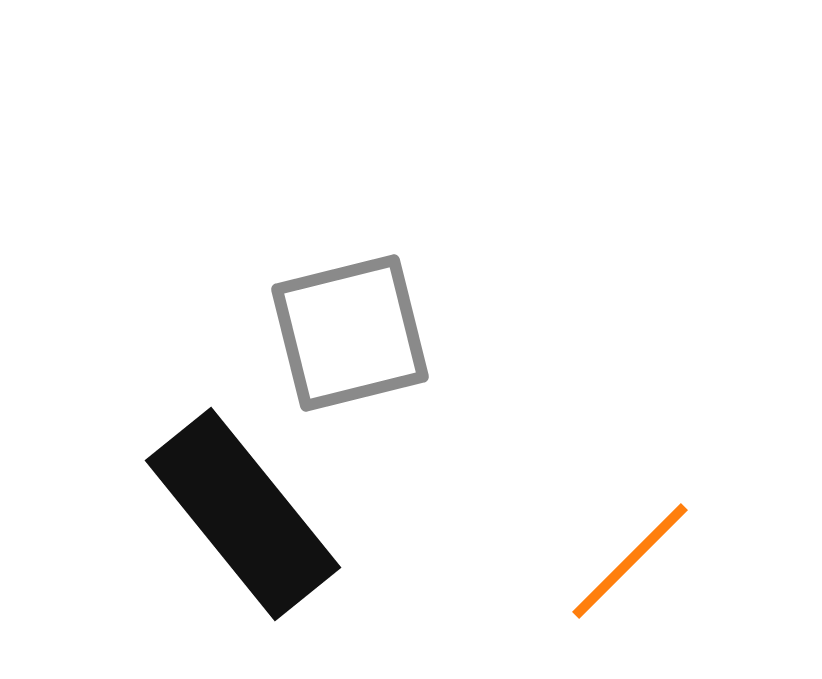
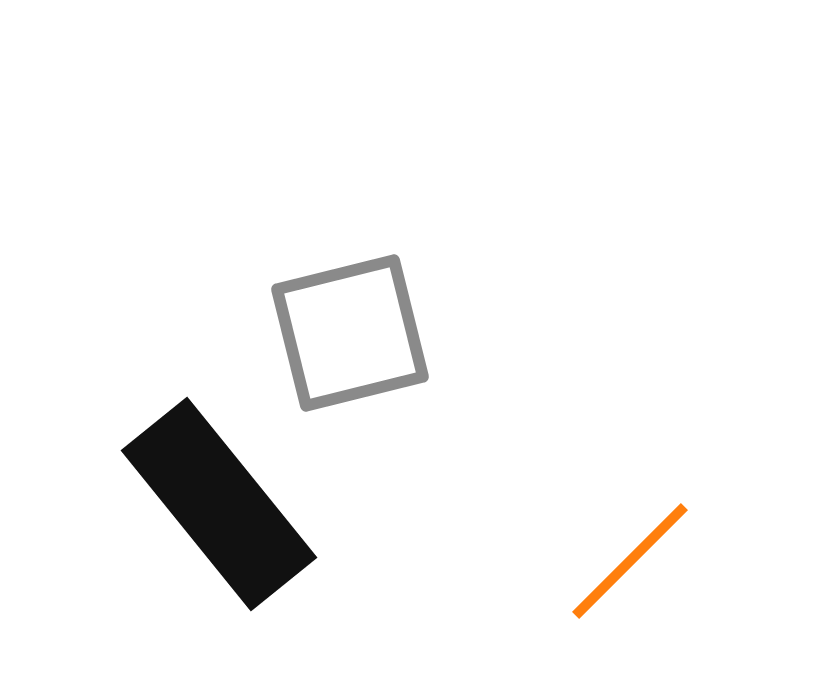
black rectangle: moved 24 px left, 10 px up
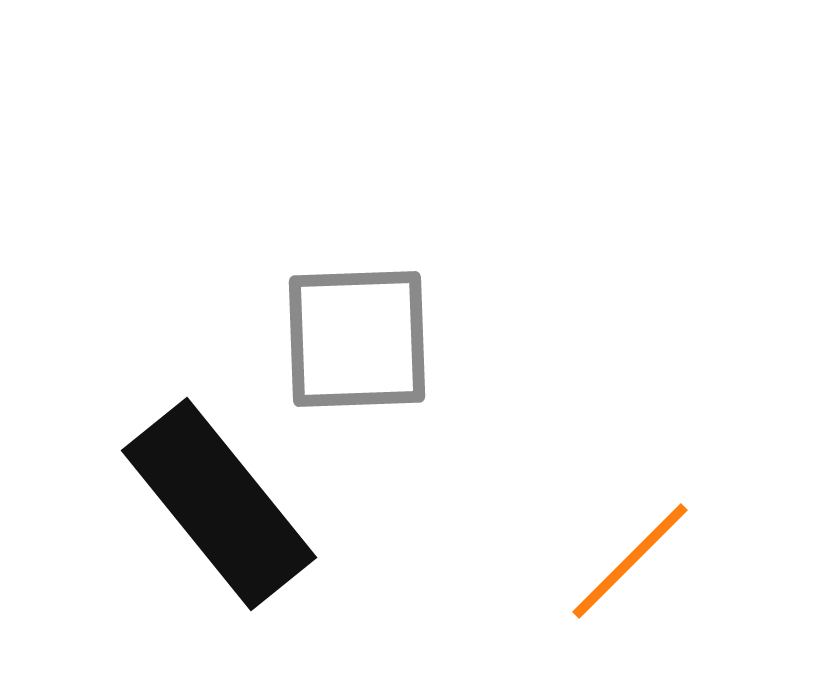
gray square: moved 7 px right, 6 px down; rotated 12 degrees clockwise
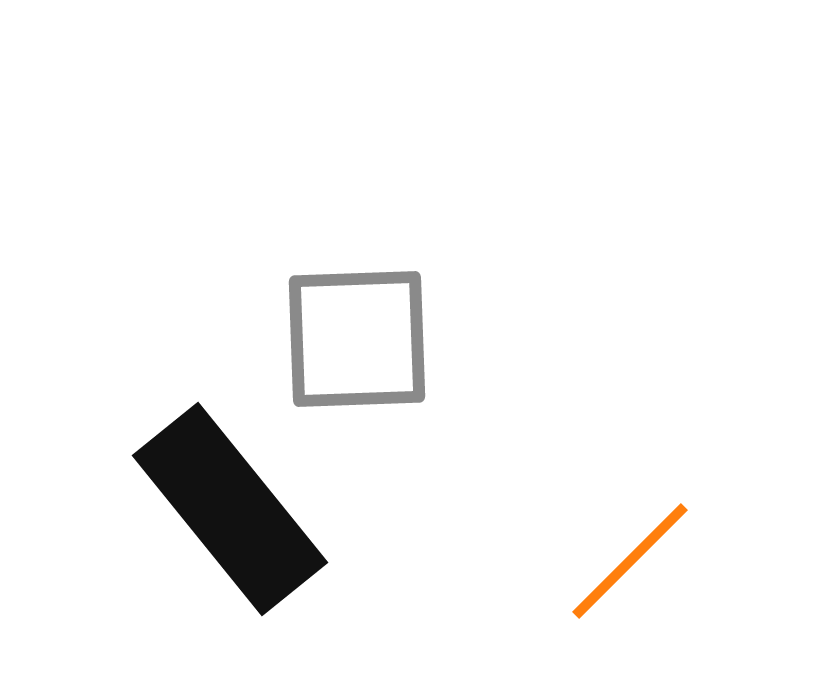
black rectangle: moved 11 px right, 5 px down
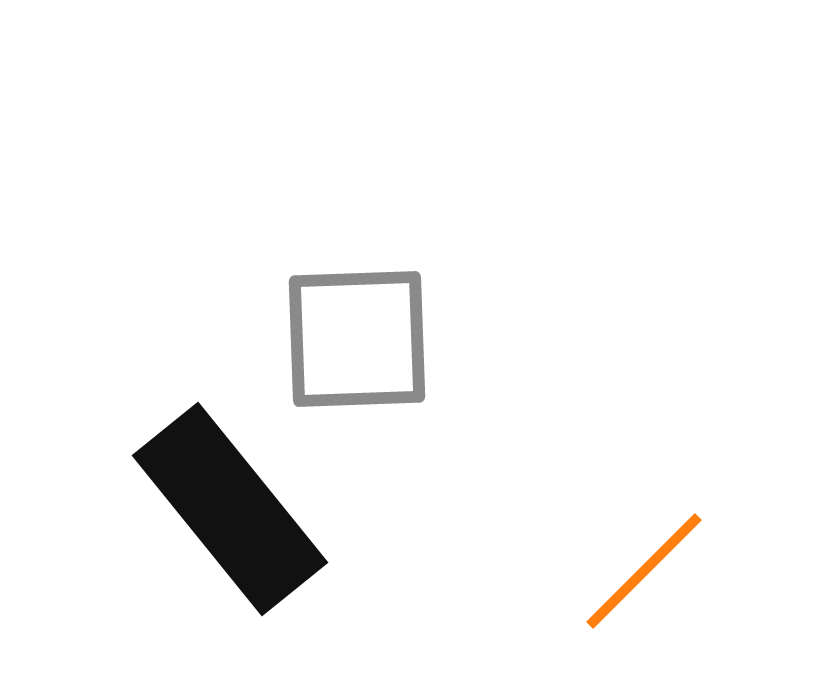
orange line: moved 14 px right, 10 px down
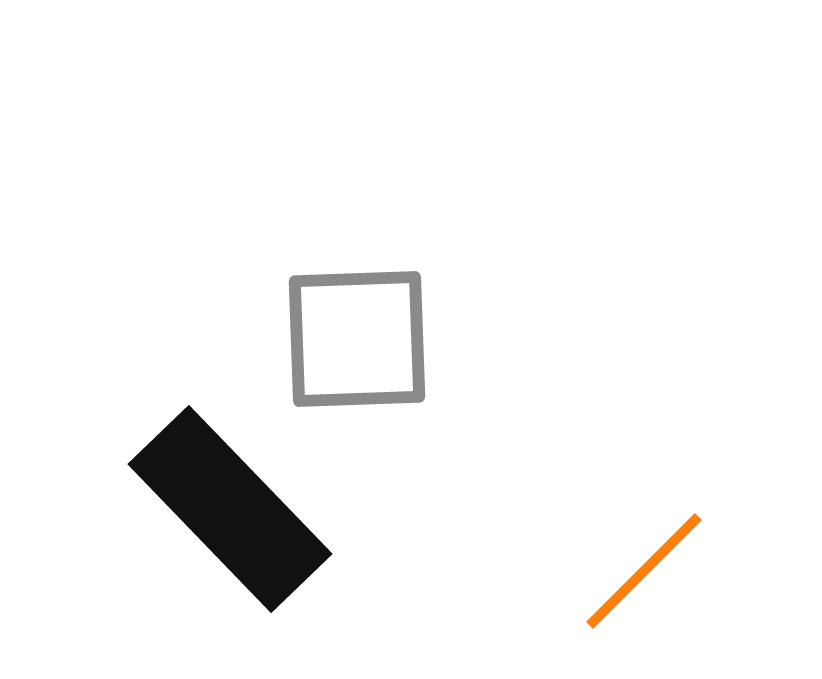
black rectangle: rotated 5 degrees counterclockwise
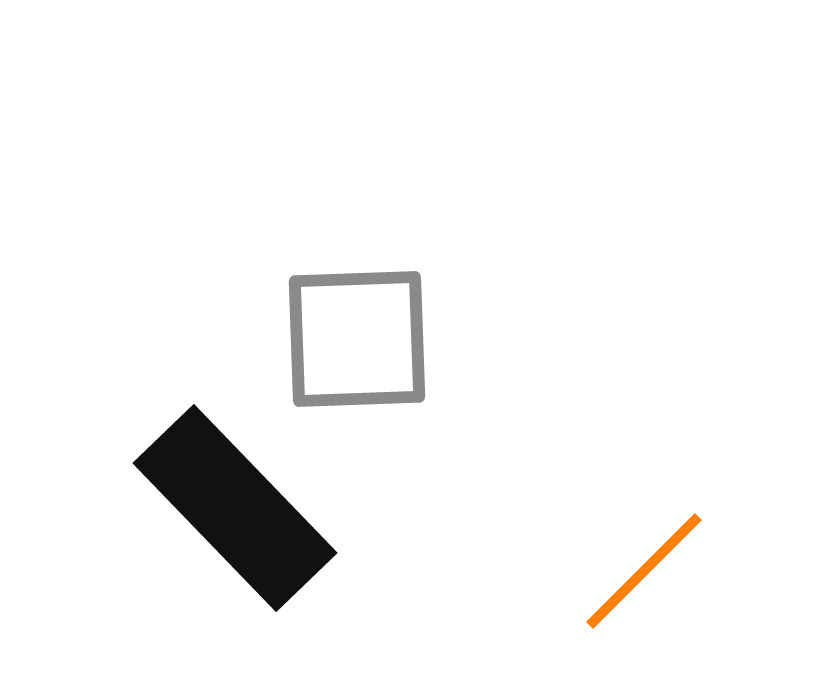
black rectangle: moved 5 px right, 1 px up
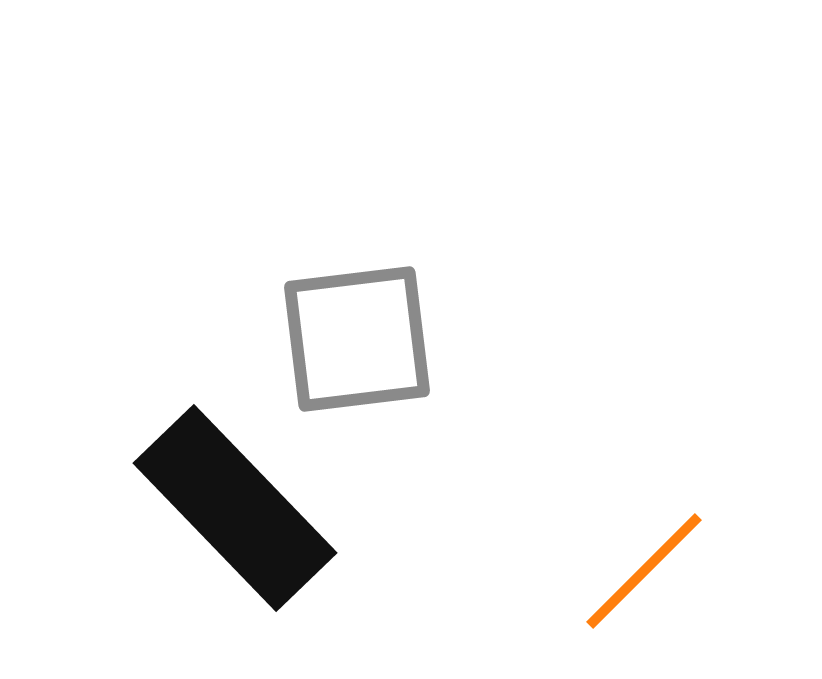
gray square: rotated 5 degrees counterclockwise
